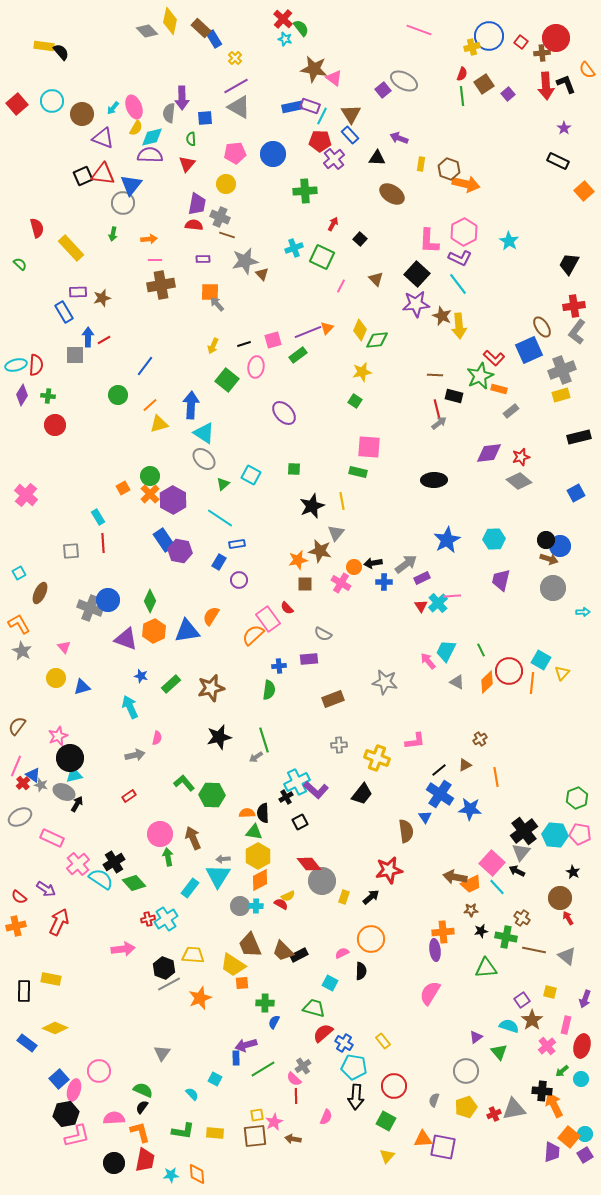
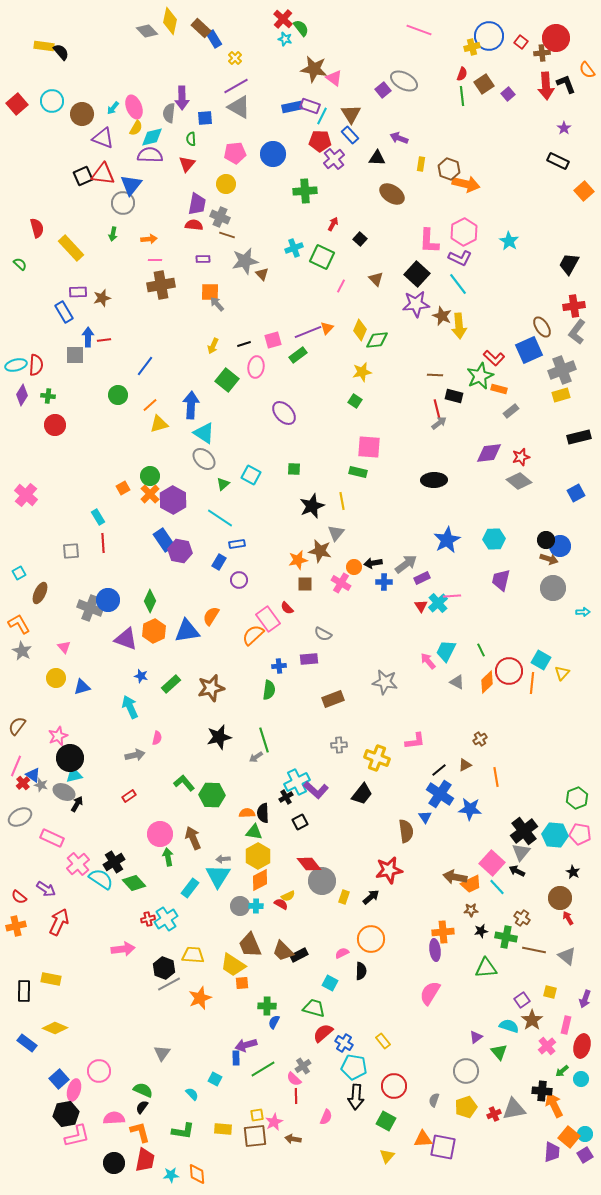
red line at (104, 340): rotated 24 degrees clockwise
green cross at (265, 1003): moved 2 px right, 3 px down
yellow rectangle at (215, 1133): moved 8 px right, 4 px up
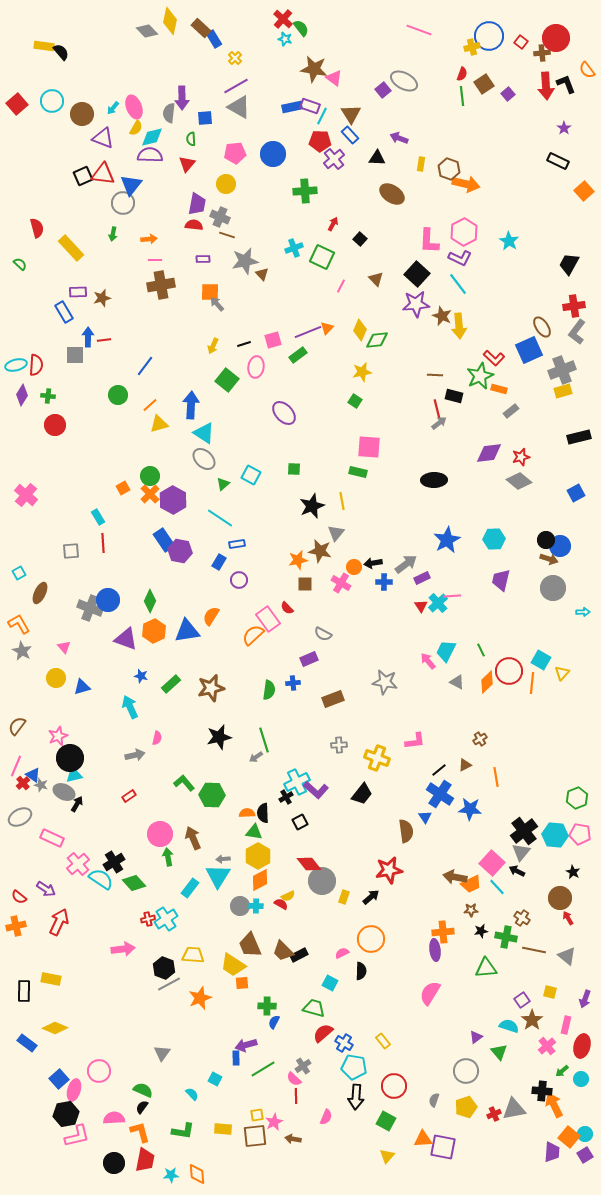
yellow rectangle at (561, 395): moved 2 px right, 4 px up
purple rectangle at (309, 659): rotated 18 degrees counterclockwise
blue cross at (279, 666): moved 14 px right, 17 px down
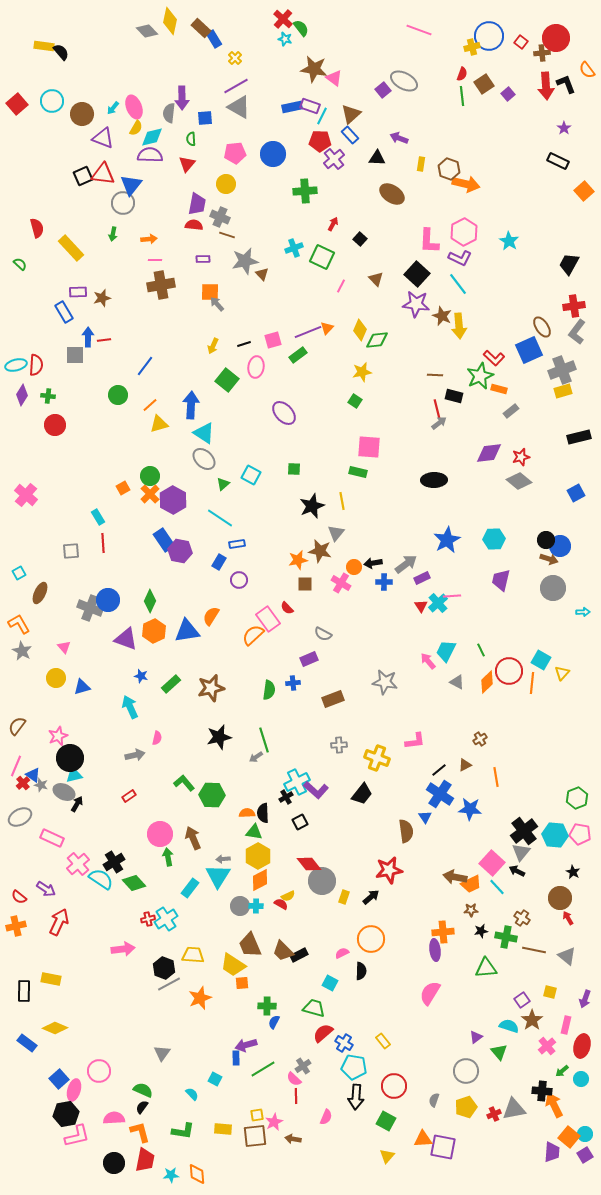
brown triangle at (351, 114): rotated 20 degrees clockwise
purple star at (416, 304): rotated 12 degrees clockwise
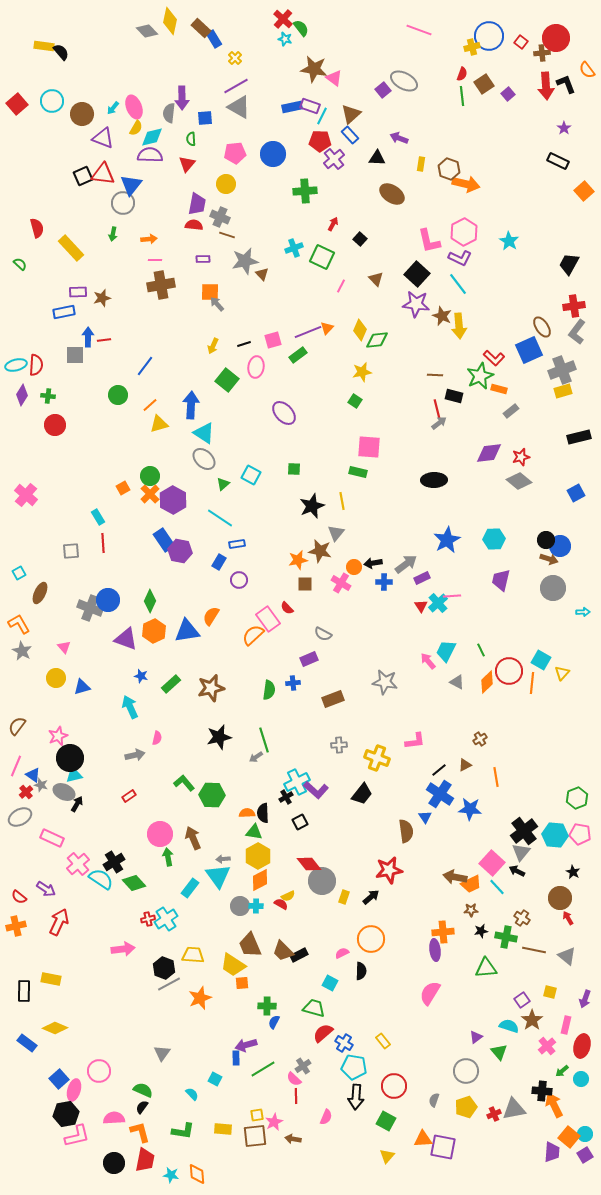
pink L-shape at (429, 241): rotated 16 degrees counterclockwise
blue rectangle at (64, 312): rotated 70 degrees counterclockwise
red cross at (23, 783): moved 3 px right, 9 px down
cyan triangle at (218, 876): rotated 8 degrees counterclockwise
cyan star at (171, 1175): rotated 14 degrees clockwise
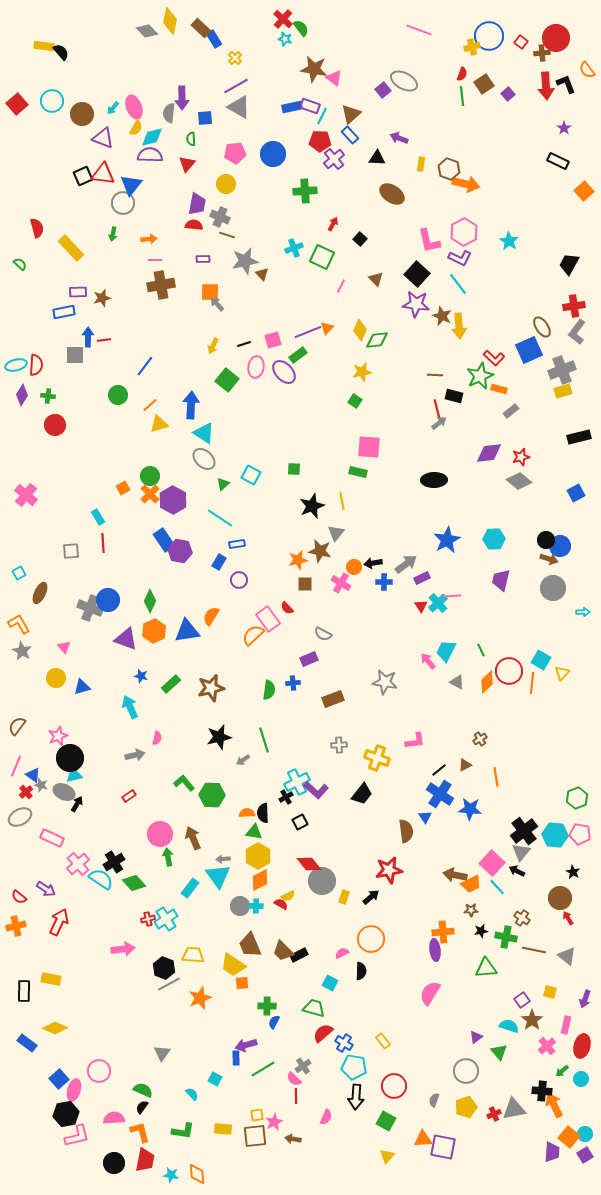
purple ellipse at (284, 413): moved 41 px up
gray arrow at (256, 757): moved 13 px left, 3 px down
brown arrow at (455, 877): moved 2 px up
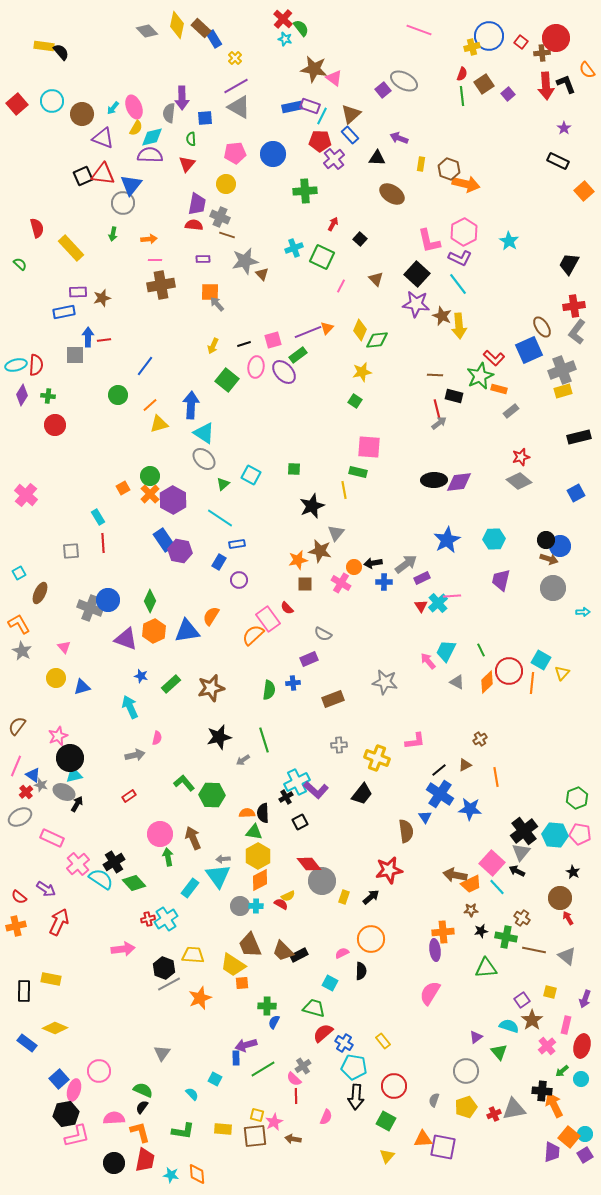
yellow diamond at (170, 21): moved 7 px right, 4 px down
purple diamond at (489, 453): moved 30 px left, 29 px down
yellow line at (342, 501): moved 2 px right, 11 px up
yellow square at (257, 1115): rotated 24 degrees clockwise
